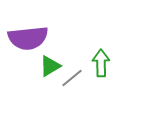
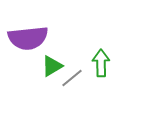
green triangle: moved 2 px right
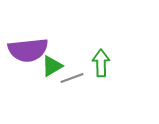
purple semicircle: moved 12 px down
gray line: rotated 20 degrees clockwise
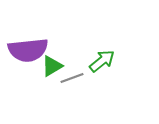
green arrow: moved 1 px right, 2 px up; rotated 52 degrees clockwise
